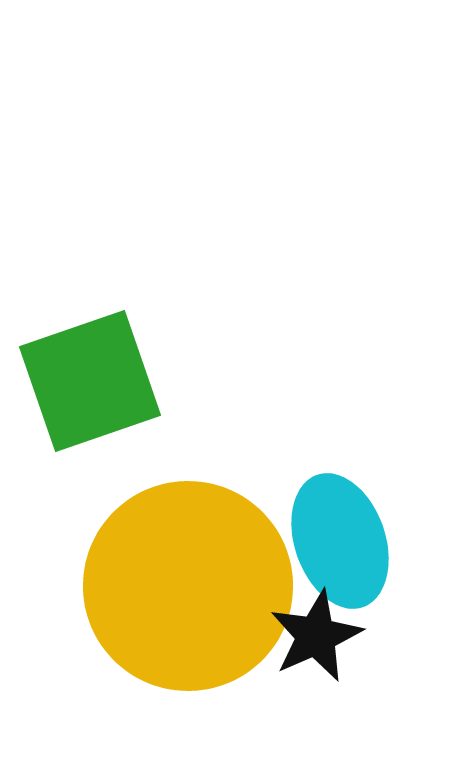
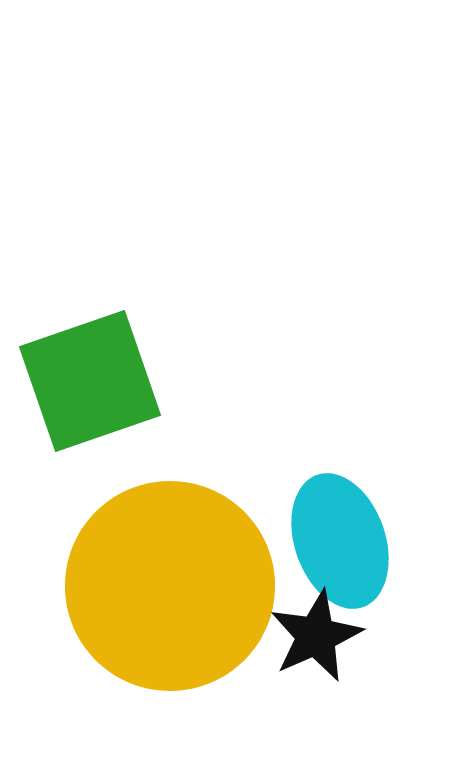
yellow circle: moved 18 px left
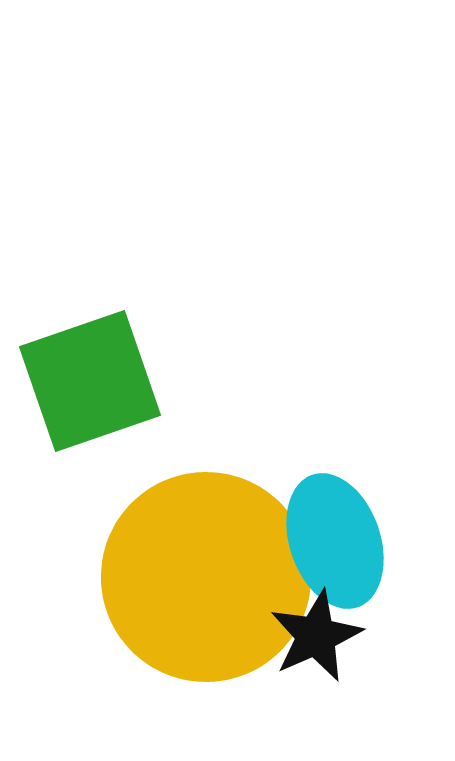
cyan ellipse: moved 5 px left
yellow circle: moved 36 px right, 9 px up
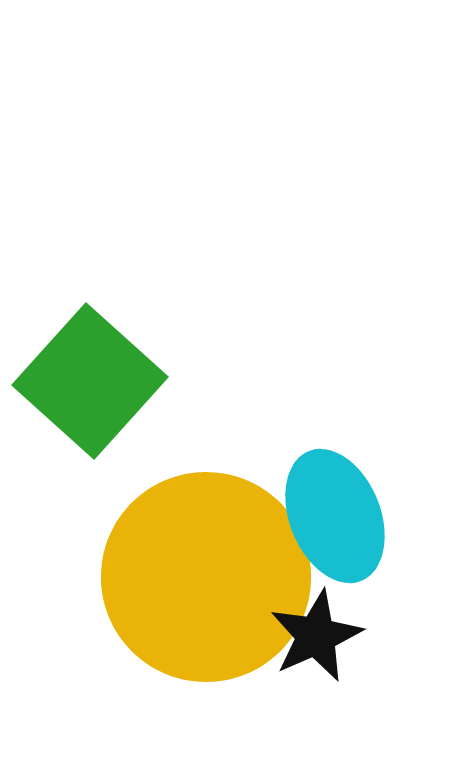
green square: rotated 29 degrees counterclockwise
cyan ellipse: moved 25 px up; rotated 3 degrees counterclockwise
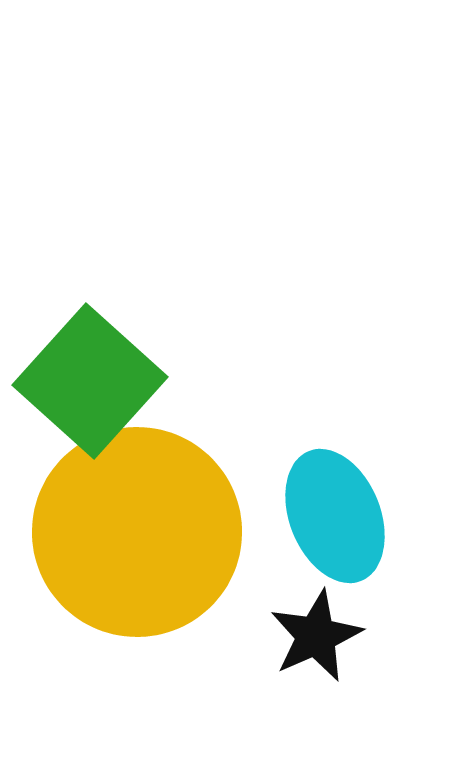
yellow circle: moved 69 px left, 45 px up
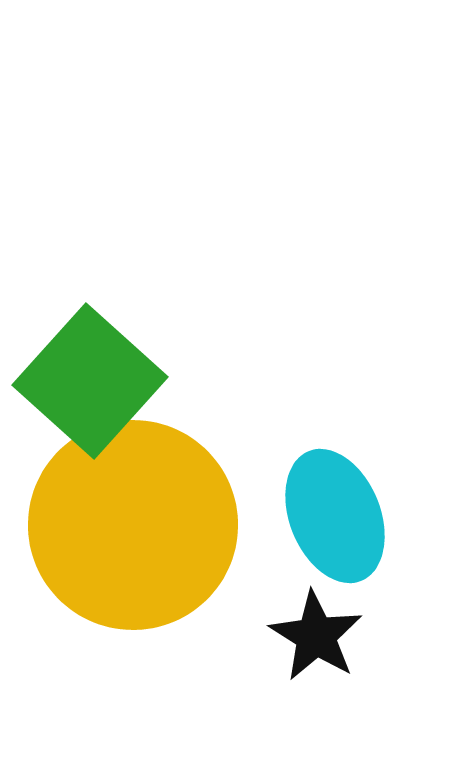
yellow circle: moved 4 px left, 7 px up
black star: rotated 16 degrees counterclockwise
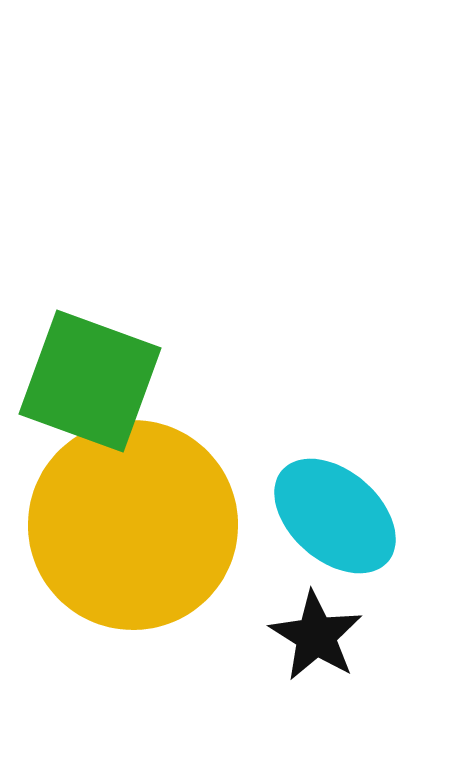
green square: rotated 22 degrees counterclockwise
cyan ellipse: rotated 27 degrees counterclockwise
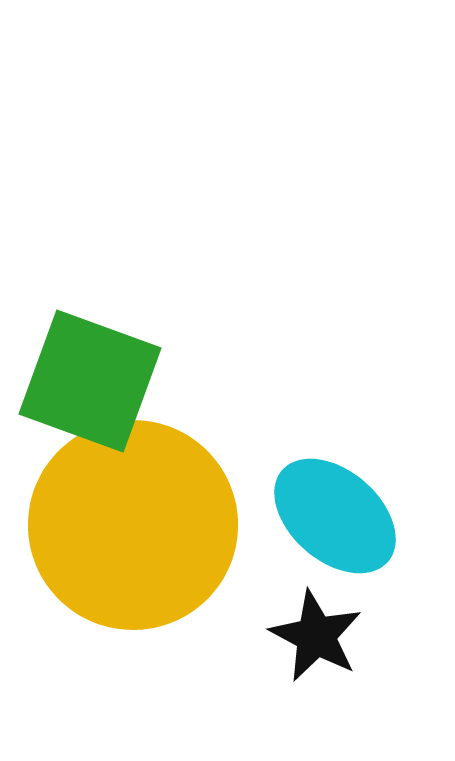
black star: rotated 4 degrees counterclockwise
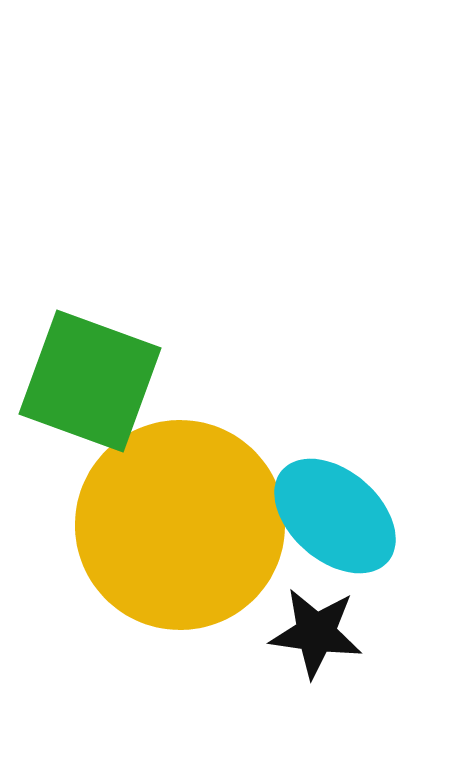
yellow circle: moved 47 px right
black star: moved 3 px up; rotated 20 degrees counterclockwise
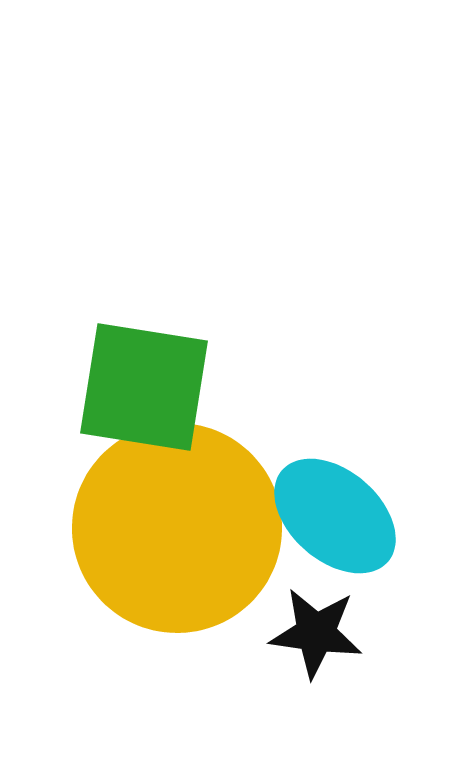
green square: moved 54 px right, 6 px down; rotated 11 degrees counterclockwise
yellow circle: moved 3 px left, 3 px down
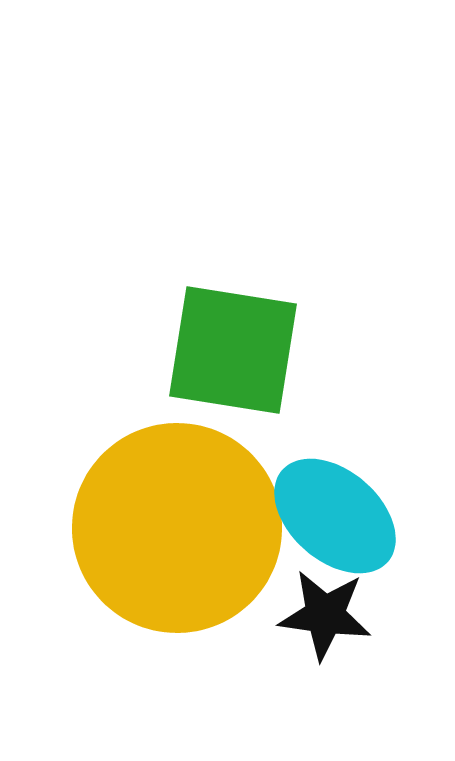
green square: moved 89 px right, 37 px up
black star: moved 9 px right, 18 px up
